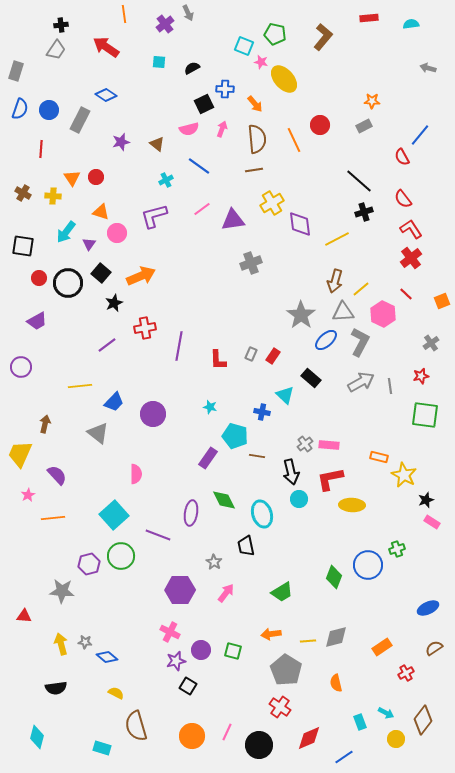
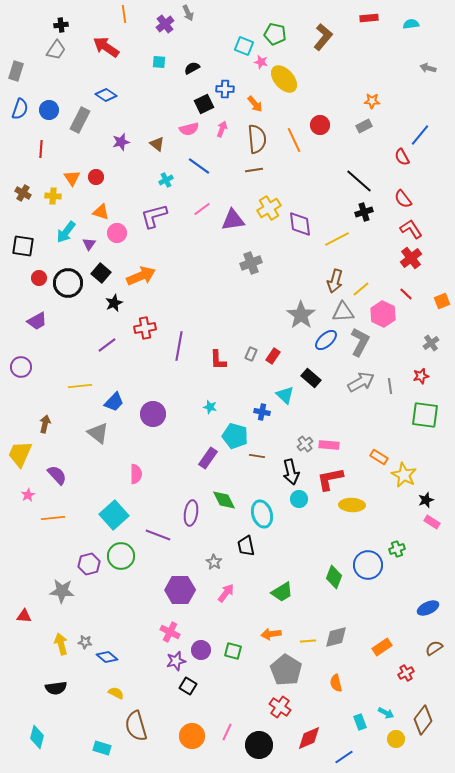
yellow cross at (272, 203): moved 3 px left, 5 px down
orange rectangle at (379, 457): rotated 18 degrees clockwise
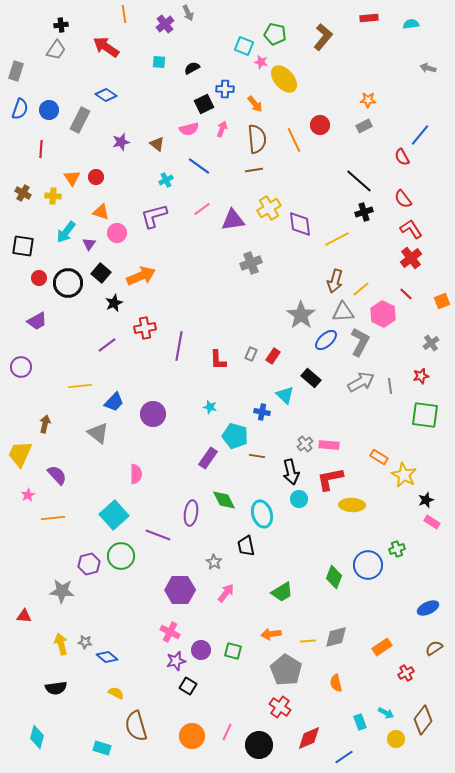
orange star at (372, 101): moved 4 px left, 1 px up
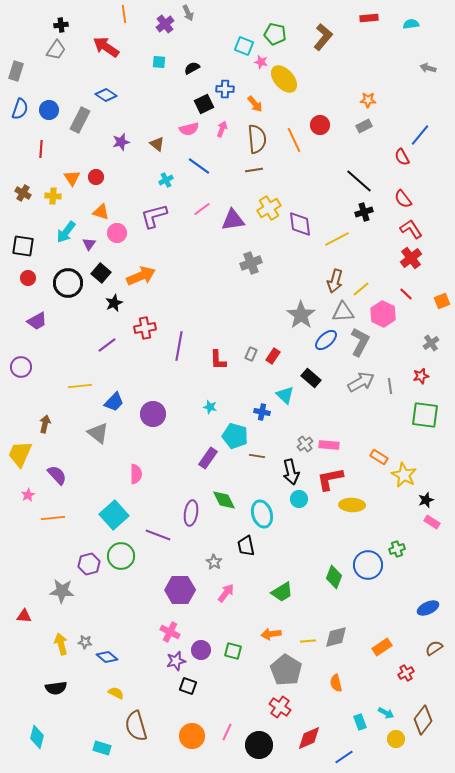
red circle at (39, 278): moved 11 px left
black square at (188, 686): rotated 12 degrees counterclockwise
